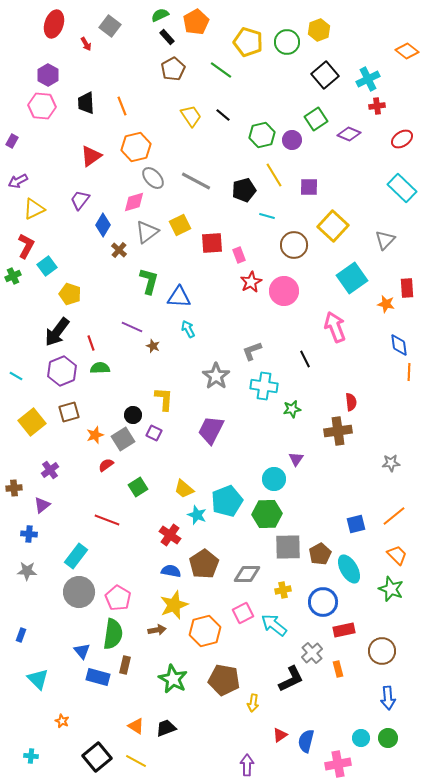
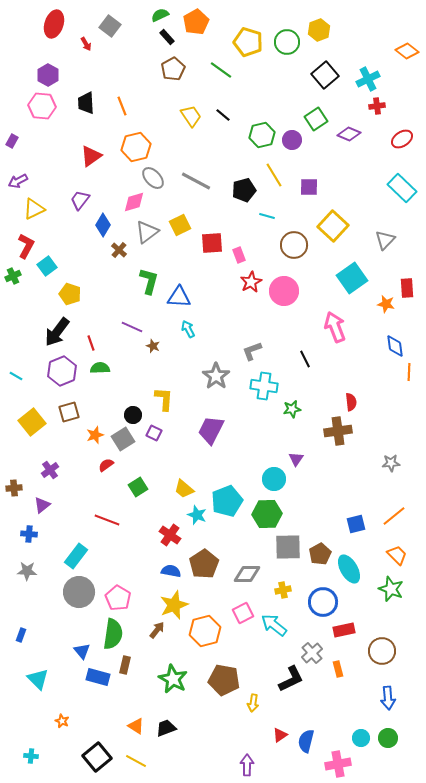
blue diamond at (399, 345): moved 4 px left, 1 px down
brown arrow at (157, 630): rotated 42 degrees counterclockwise
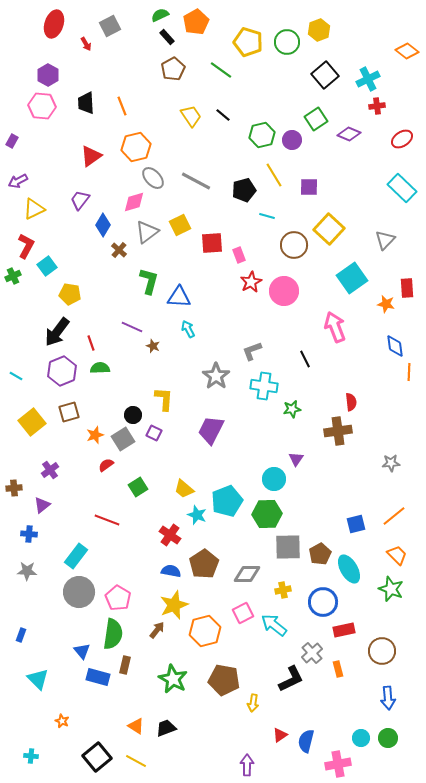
gray square at (110, 26): rotated 25 degrees clockwise
yellow square at (333, 226): moved 4 px left, 3 px down
yellow pentagon at (70, 294): rotated 10 degrees counterclockwise
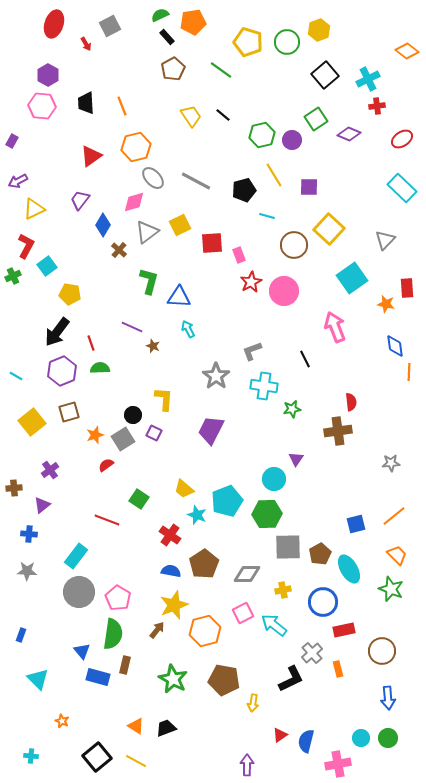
orange pentagon at (196, 22): moved 3 px left; rotated 20 degrees clockwise
green square at (138, 487): moved 1 px right, 12 px down; rotated 24 degrees counterclockwise
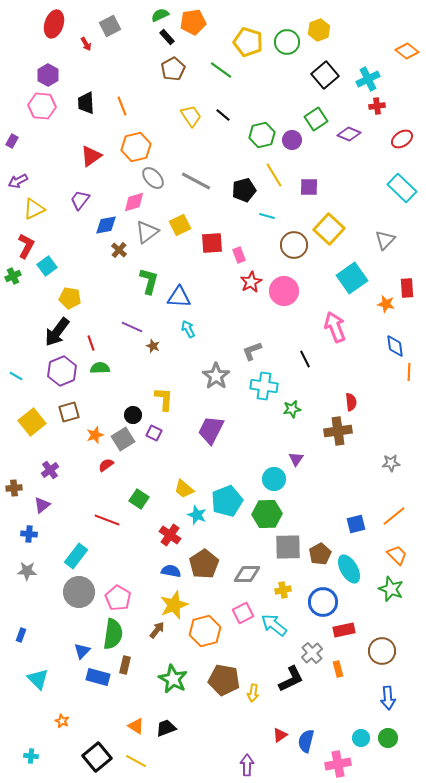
blue diamond at (103, 225): moved 3 px right; rotated 50 degrees clockwise
yellow pentagon at (70, 294): moved 4 px down
blue triangle at (82, 651): rotated 24 degrees clockwise
yellow arrow at (253, 703): moved 10 px up
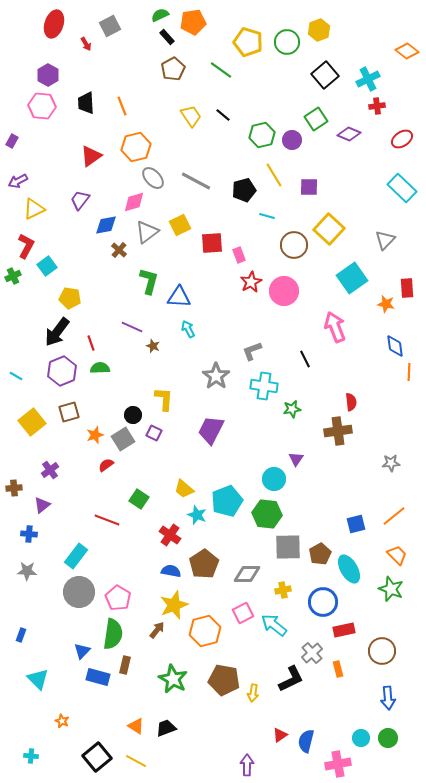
green hexagon at (267, 514): rotated 8 degrees clockwise
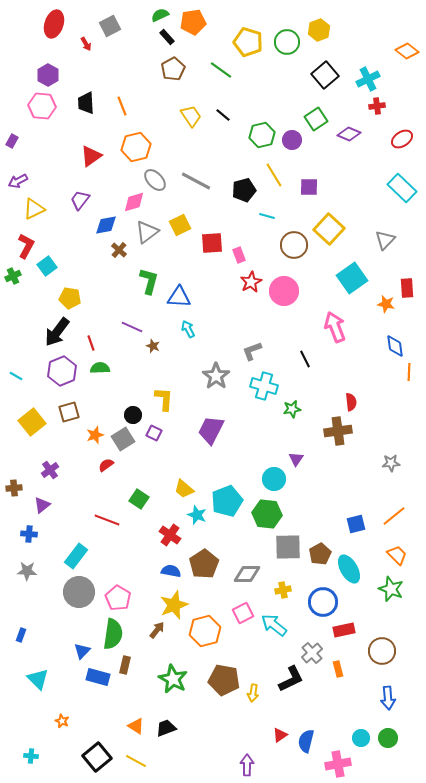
gray ellipse at (153, 178): moved 2 px right, 2 px down
cyan cross at (264, 386): rotated 8 degrees clockwise
